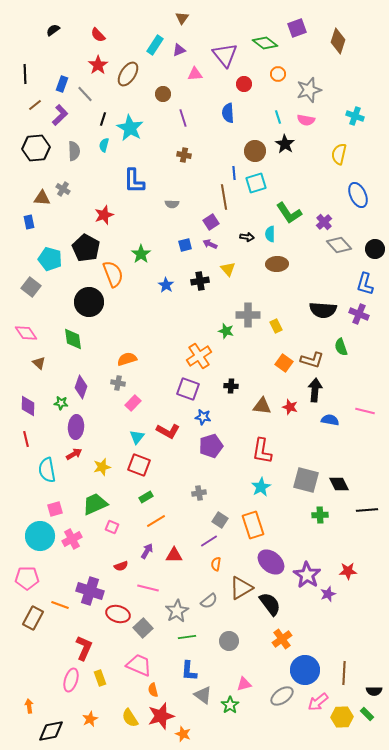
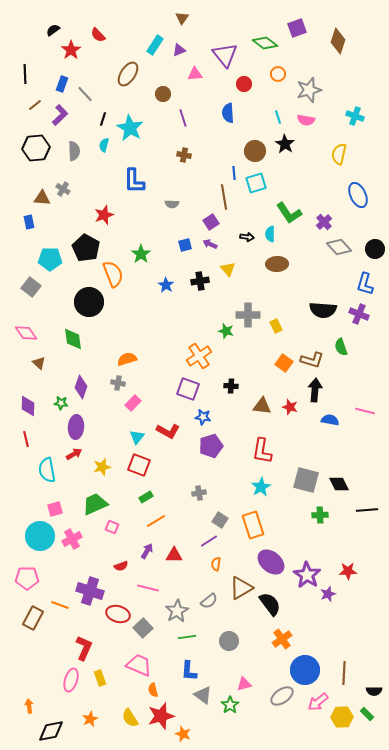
red star at (98, 65): moved 27 px left, 15 px up
gray diamond at (339, 245): moved 2 px down
cyan pentagon at (50, 259): rotated 15 degrees counterclockwise
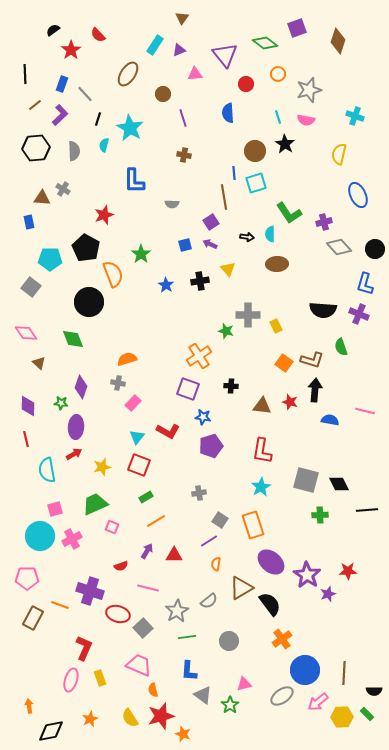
red circle at (244, 84): moved 2 px right
black line at (103, 119): moved 5 px left
purple cross at (324, 222): rotated 28 degrees clockwise
green diamond at (73, 339): rotated 15 degrees counterclockwise
red star at (290, 407): moved 5 px up
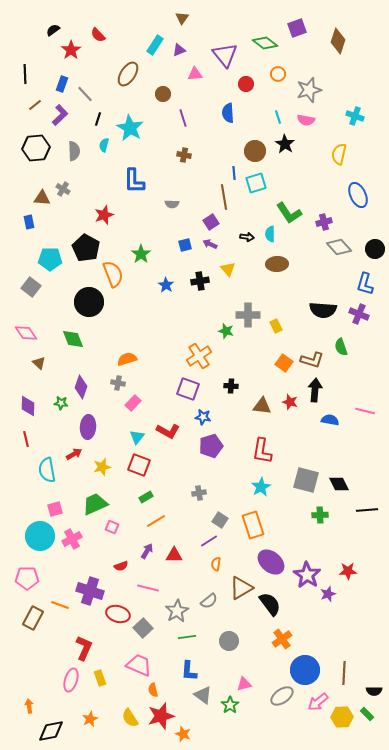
purple ellipse at (76, 427): moved 12 px right
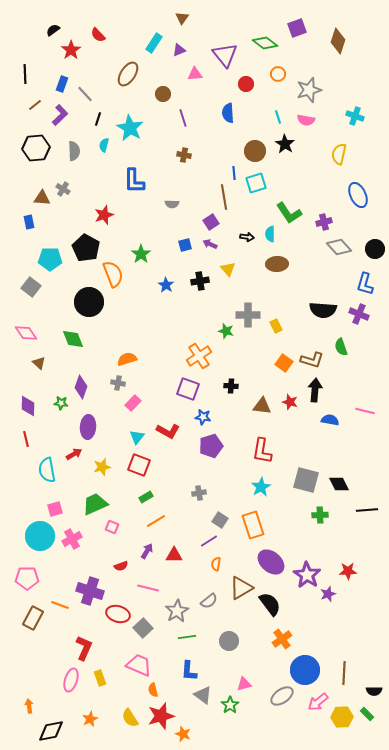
cyan rectangle at (155, 45): moved 1 px left, 2 px up
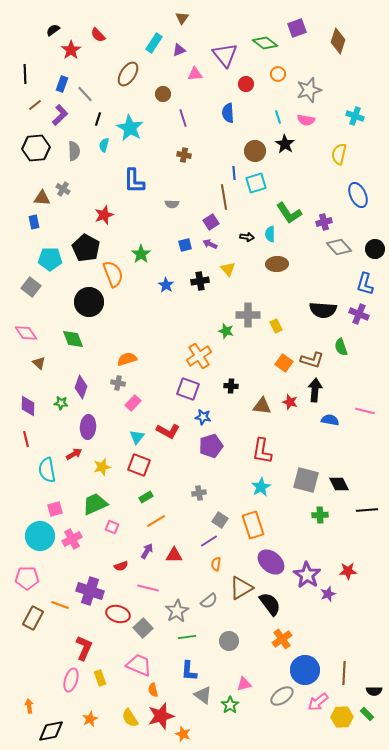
blue rectangle at (29, 222): moved 5 px right
